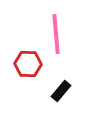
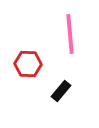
pink line: moved 14 px right
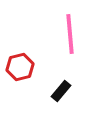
red hexagon: moved 8 px left, 3 px down; rotated 16 degrees counterclockwise
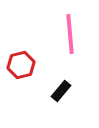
red hexagon: moved 1 px right, 2 px up
